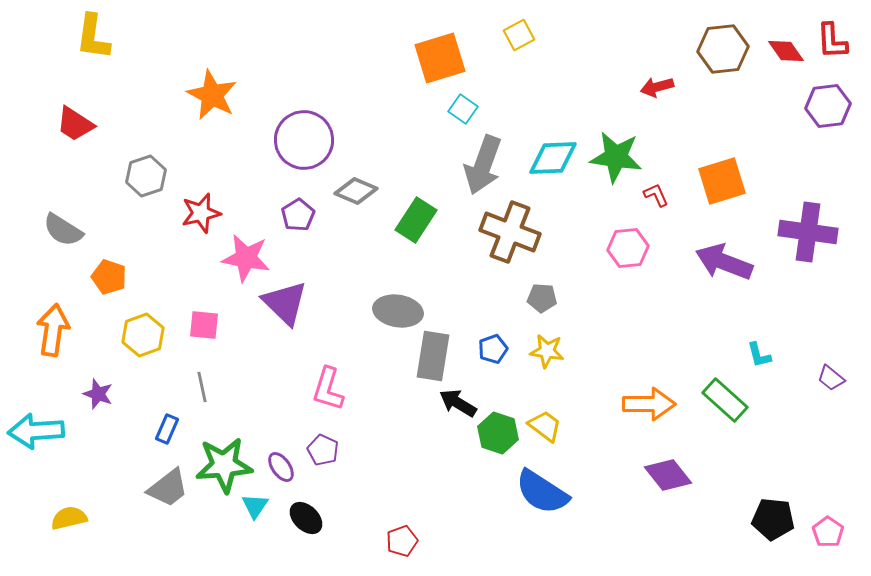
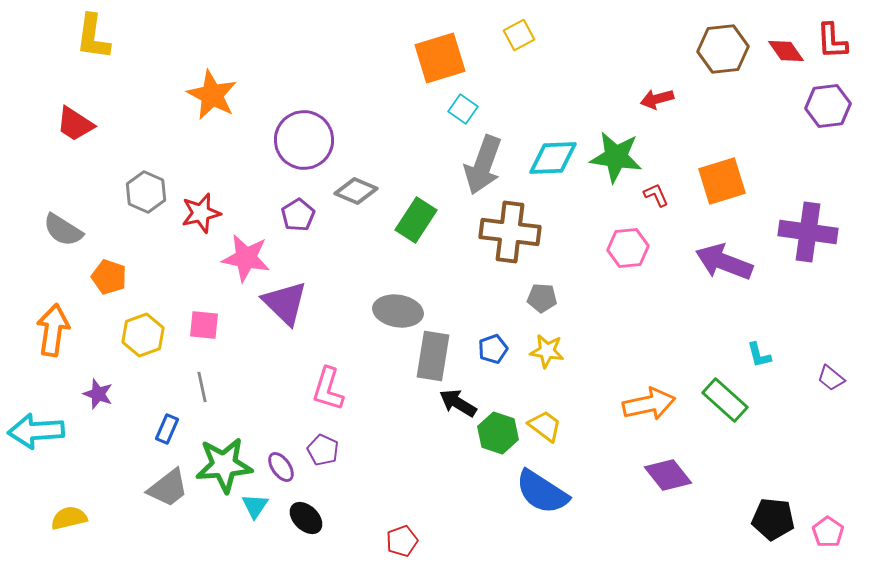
red arrow at (657, 87): moved 12 px down
gray hexagon at (146, 176): moved 16 px down; rotated 18 degrees counterclockwise
brown cross at (510, 232): rotated 14 degrees counterclockwise
orange arrow at (649, 404): rotated 12 degrees counterclockwise
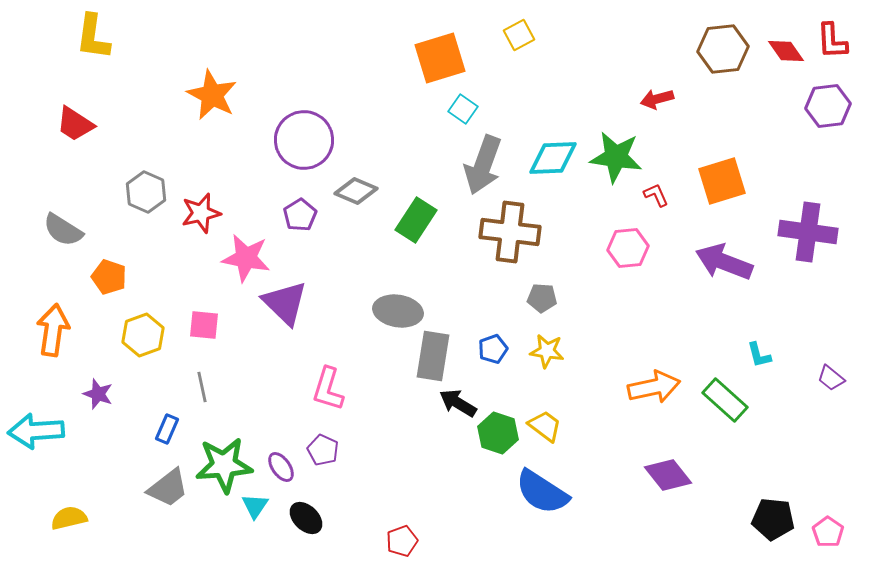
purple pentagon at (298, 215): moved 2 px right
orange arrow at (649, 404): moved 5 px right, 17 px up
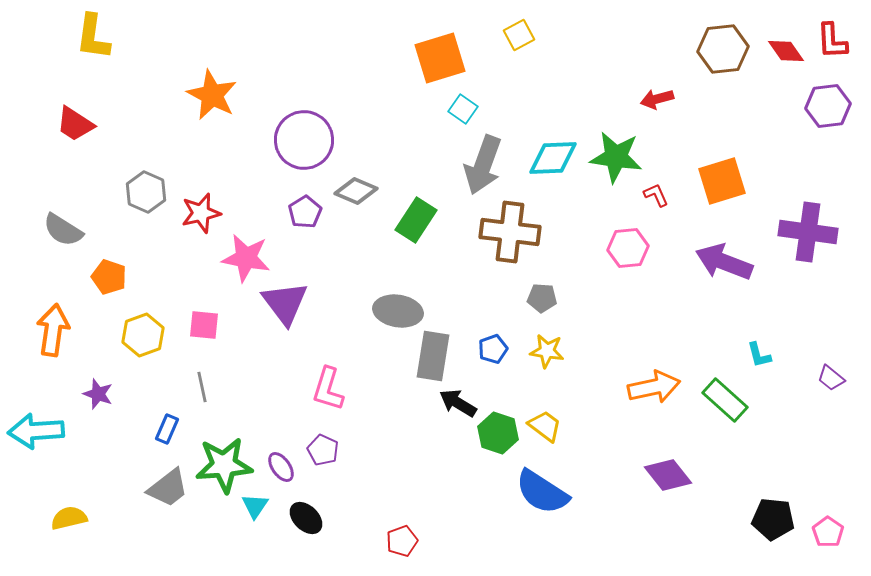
purple pentagon at (300, 215): moved 5 px right, 3 px up
purple triangle at (285, 303): rotated 9 degrees clockwise
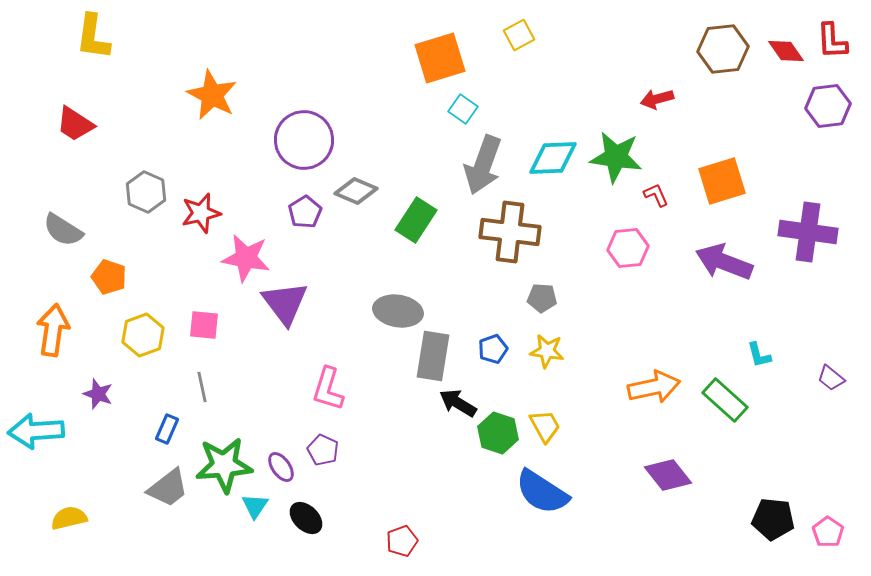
yellow trapezoid at (545, 426): rotated 24 degrees clockwise
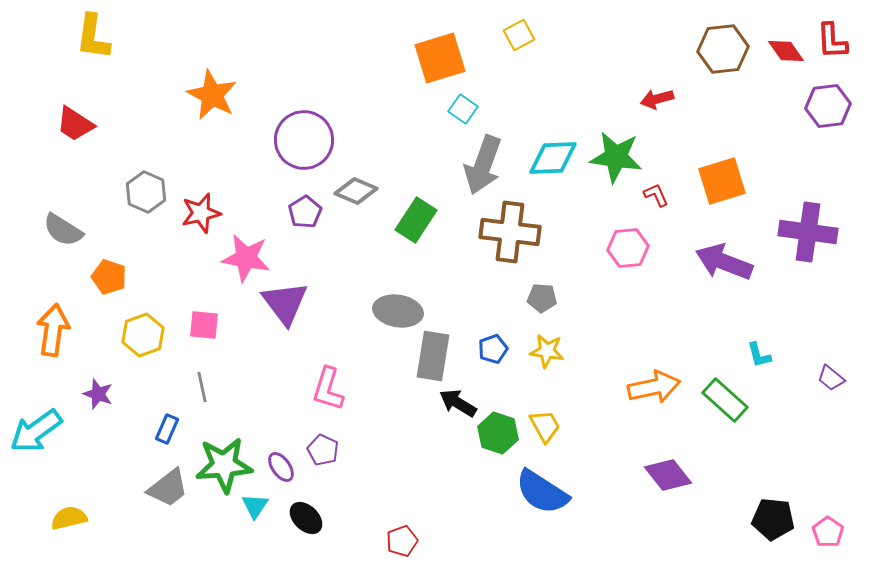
cyan arrow at (36, 431): rotated 32 degrees counterclockwise
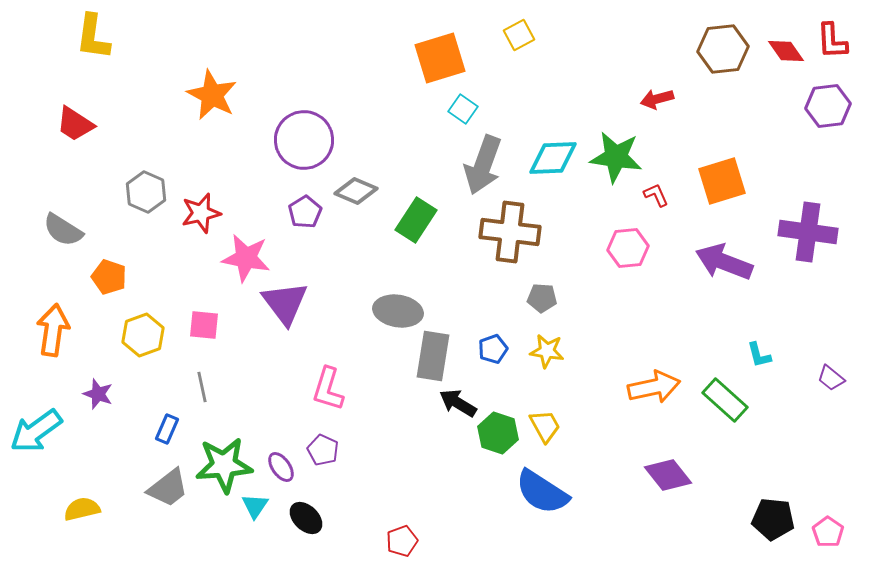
yellow semicircle at (69, 518): moved 13 px right, 9 px up
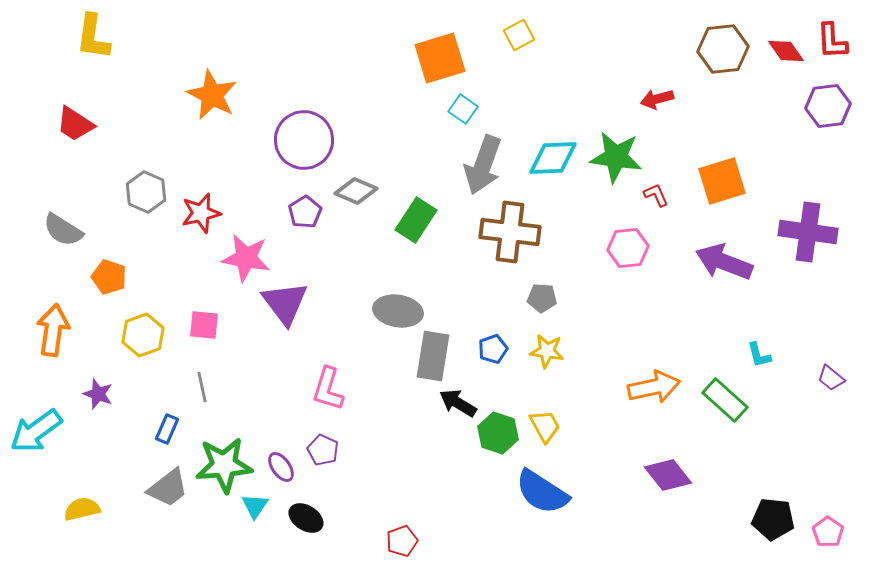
black ellipse at (306, 518): rotated 12 degrees counterclockwise
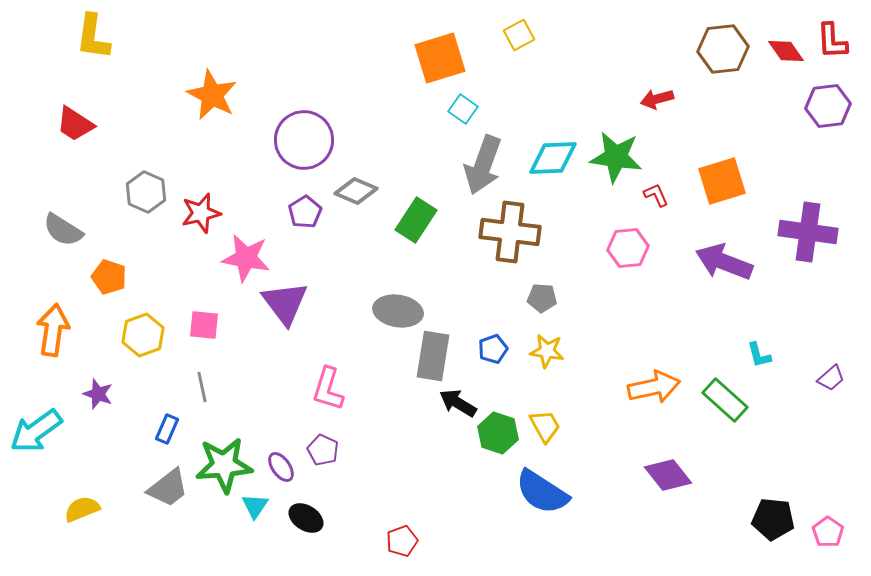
purple trapezoid at (831, 378): rotated 80 degrees counterclockwise
yellow semicircle at (82, 509): rotated 9 degrees counterclockwise
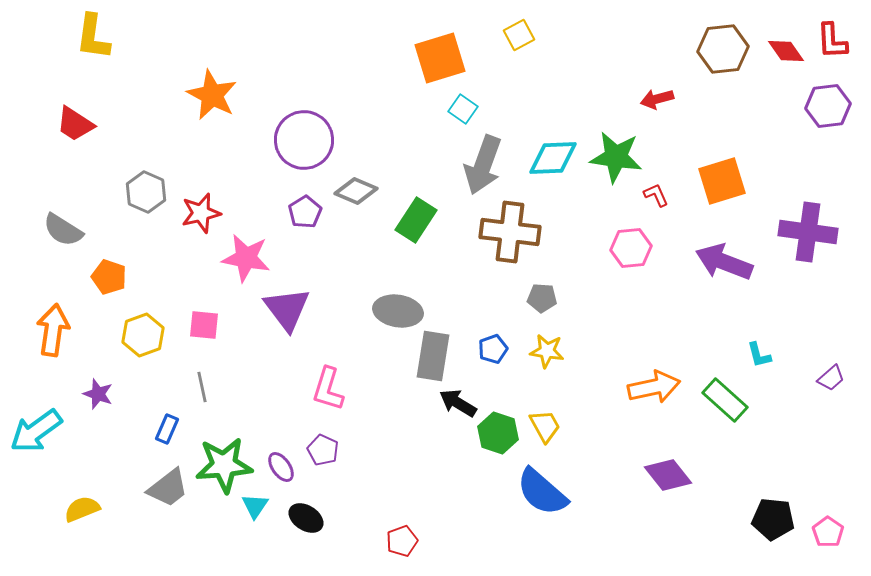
pink hexagon at (628, 248): moved 3 px right
purple triangle at (285, 303): moved 2 px right, 6 px down
blue semicircle at (542, 492): rotated 8 degrees clockwise
